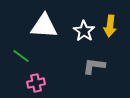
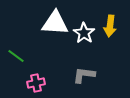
white triangle: moved 11 px right, 3 px up
white star: moved 2 px down
green line: moved 5 px left
gray L-shape: moved 10 px left, 9 px down
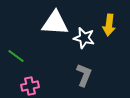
yellow arrow: moved 1 px left, 1 px up
white star: moved 5 px down; rotated 20 degrees counterclockwise
gray L-shape: rotated 105 degrees clockwise
pink cross: moved 6 px left, 3 px down
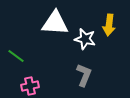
white star: moved 1 px right, 1 px down
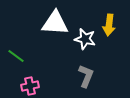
gray L-shape: moved 2 px right, 1 px down
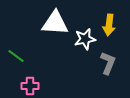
white star: rotated 25 degrees counterclockwise
gray L-shape: moved 22 px right, 13 px up
pink cross: rotated 12 degrees clockwise
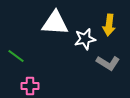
gray L-shape: rotated 100 degrees clockwise
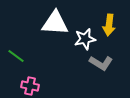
gray L-shape: moved 7 px left
pink cross: rotated 12 degrees clockwise
